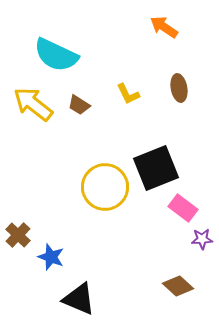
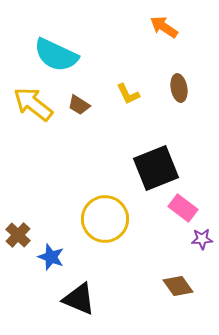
yellow circle: moved 32 px down
brown diamond: rotated 12 degrees clockwise
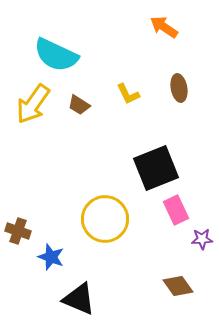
yellow arrow: rotated 93 degrees counterclockwise
pink rectangle: moved 7 px left, 2 px down; rotated 28 degrees clockwise
brown cross: moved 4 px up; rotated 25 degrees counterclockwise
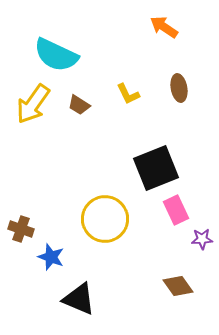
brown cross: moved 3 px right, 2 px up
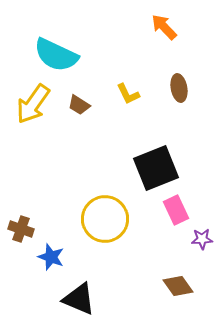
orange arrow: rotated 12 degrees clockwise
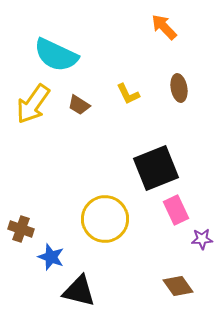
black triangle: moved 8 px up; rotated 9 degrees counterclockwise
